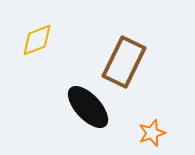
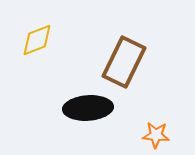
black ellipse: moved 1 px down; rotated 51 degrees counterclockwise
orange star: moved 4 px right, 2 px down; rotated 24 degrees clockwise
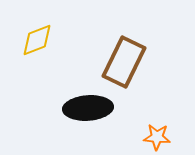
orange star: moved 1 px right, 2 px down
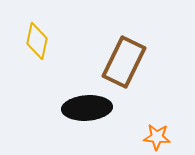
yellow diamond: moved 1 px down; rotated 57 degrees counterclockwise
black ellipse: moved 1 px left
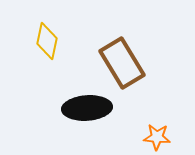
yellow diamond: moved 10 px right
brown rectangle: moved 2 px left, 1 px down; rotated 57 degrees counterclockwise
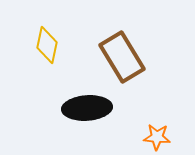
yellow diamond: moved 4 px down
brown rectangle: moved 6 px up
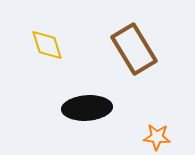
yellow diamond: rotated 30 degrees counterclockwise
brown rectangle: moved 12 px right, 8 px up
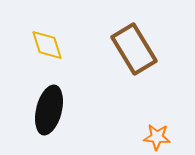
black ellipse: moved 38 px left, 2 px down; rotated 72 degrees counterclockwise
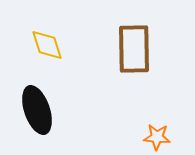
brown rectangle: rotated 30 degrees clockwise
black ellipse: moved 12 px left; rotated 33 degrees counterclockwise
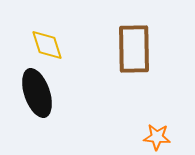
black ellipse: moved 17 px up
